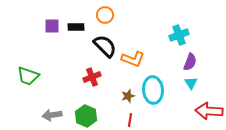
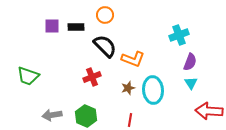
brown star: moved 8 px up
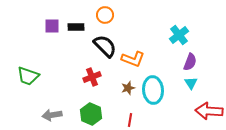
cyan cross: rotated 18 degrees counterclockwise
green hexagon: moved 5 px right, 2 px up
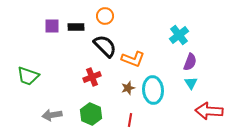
orange circle: moved 1 px down
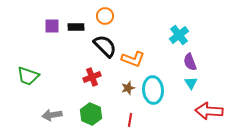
purple semicircle: rotated 138 degrees clockwise
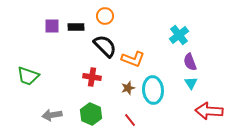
red cross: rotated 30 degrees clockwise
red line: rotated 48 degrees counterclockwise
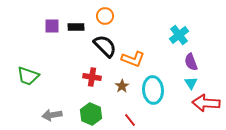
purple semicircle: moved 1 px right
brown star: moved 6 px left, 2 px up; rotated 16 degrees counterclockwise
red arrow: moved 3 px left, 8 px up
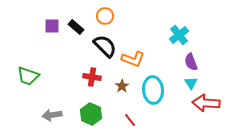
black rectangle: rotated 42 degrees clockwise
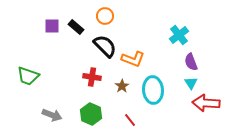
gray arrow: rotated 150 degrees counterclockwise
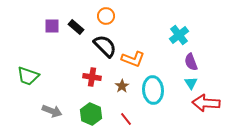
orange circle: moved 1 px right
gray arrow: moved 4 px up
red line: moved 4 px left, 1 px up
